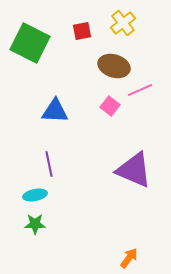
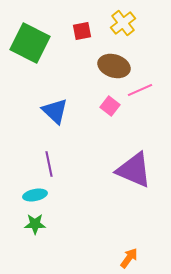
blue triangle: rotated 40 degrees clockwise
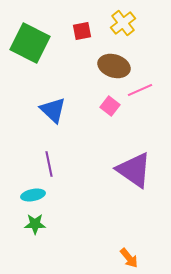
blue triangle: moved 2 px left, 1 px up
purple triangle: rotated 12 degrees clockwise
cyan ellipse: moved 2 px left
orange arrow: rotated 105 degrees clockwise
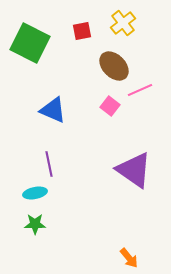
brown ellipse: rotated 28 degrees clockwise
blue triangle: rotated 20 degrees counterclockwise
cyan ellipse: moved 2 px right, 2 px up
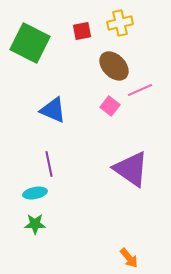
yellow cross: moved 3 px left; rotated 25 degrees clockwise
purple triangle: moved 3 px left, 1 px up
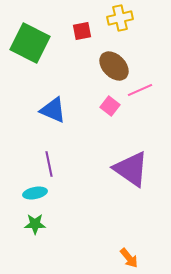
yellow cross: moved 5 px up
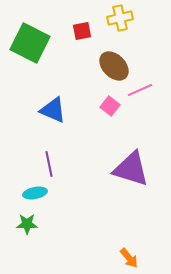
purple triangle: rotated 18 degrees counterclockwise
green star: moved 8 px left
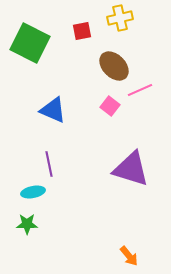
cyan ellipse: moved 2 px left, 1 px up
orange arrow: moved 2 px up
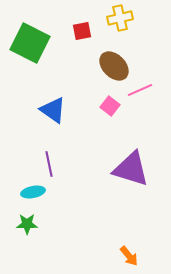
blue triangle: rotated 12 degrees clockwise
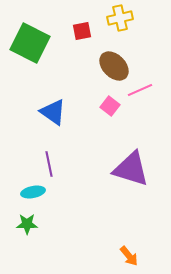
blue triangle: moved 2 px down
